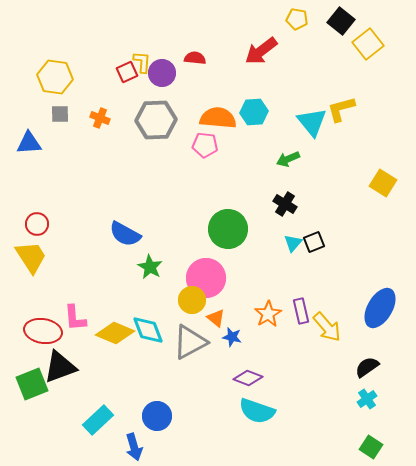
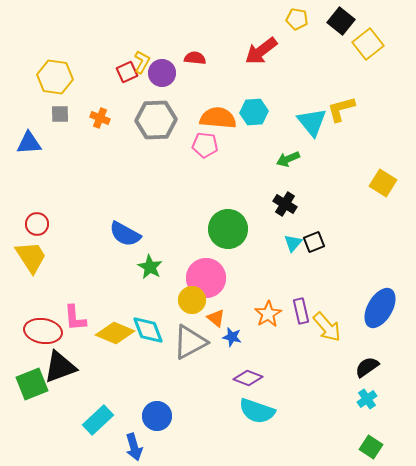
yellow L-shape at (142, 62): rotated 25 degrees clockwise
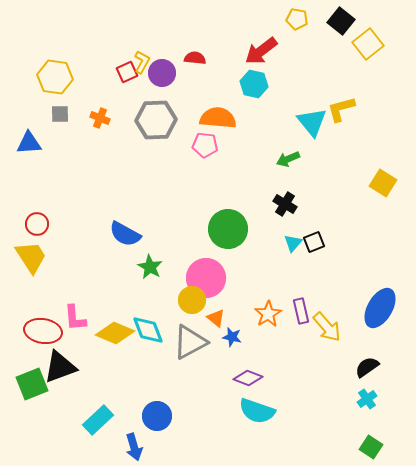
cyan hexagon at (254, 112): moved 28 px up; rotated 16 degrees clockwise
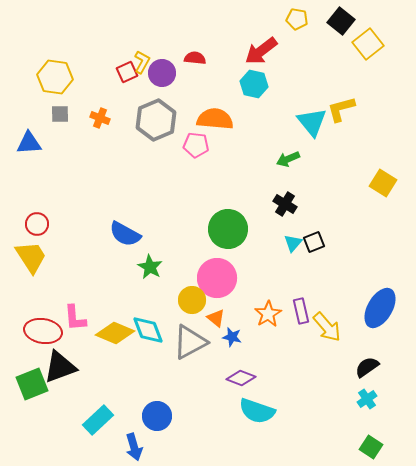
orange semicircle at (218, 118): moved 3 px left, 1 px down
gray hexagon at (156, 120): rotated 21 degrees counterclockwise
pink pentagon at (205, 145): moved 9 px left
pink circle at (206, 278): moved 11 px right
purple diamond at (248, 378): moved 7 px left
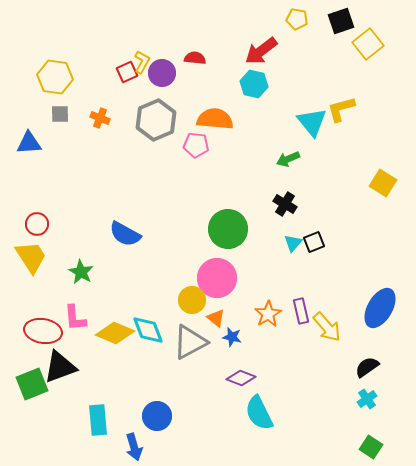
black square at (341, 21): rotated 32 degrees clockwise
green star at (150, 267): moved 69 px left, 5 px down
cyan semicircle at (257, 411): moved 2 px right, 2 px down; rotated 45 degrees clockwise
cyan rectangle at (98, 420): rotated 52 degrees counterclockwise
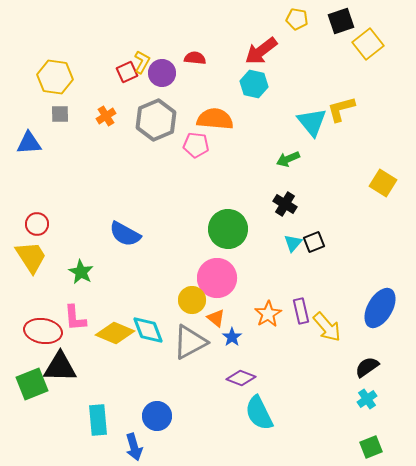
orange cross at (100, 118): moved 6 px right, 2 px up; rotated 36 degrees clockwise
blue star at (232, 337): rotated 24 degrees clockwise
black triangle at (60, 367): rotated 21 degrees clockwise
green square at (371, 447): rotated 35 degrees clockwise
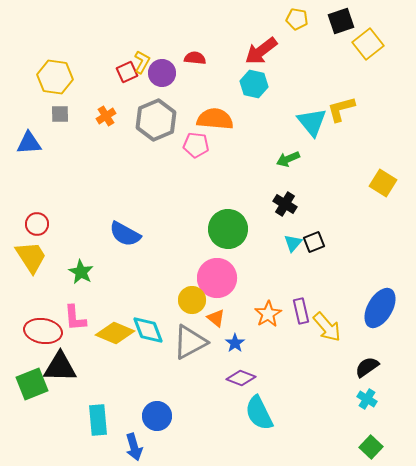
blue star at (232, 337): moved 3 px right, 6 px down
cyan cross at (367, 399): rotated 24 degrees counterclockwise
green square at (371, 447): rotated 25 degrees counterclockwise
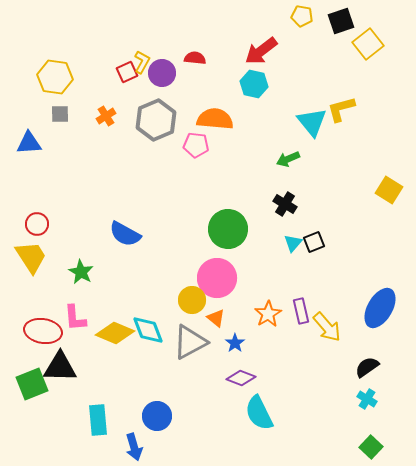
yellow pentagon at (297, 19): moved 5 px right, 3 px up
yellow square at (383, 183): moved 6 px right, 7 px down
